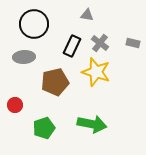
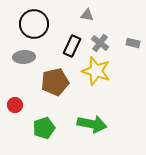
yellow star: moved 1 px up
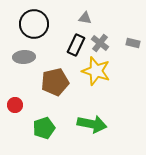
gray triangle: moved 2 px left, 3 px down
black rectangle: moved 4 px right, 1 px up
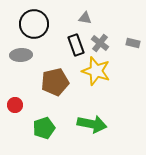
black rectangle: rotated 45 degrees counterclockwise
gray ellipse: moved 3 px left, 2 px up
